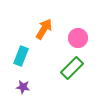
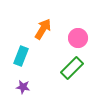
orange arrow: moved 1 px left
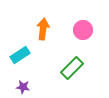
orange arrow: rotated 25 degrees counterclockwise
pink circle: moved 5 px right, 8 px up
cyan rectangle: moved 1 px left, 1 px up; rotated 36 degrees clockwise
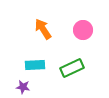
orange arrow: rotated 40 degrees counterclockwise
cyan rectangle: moved 15 px right, 10 px down; rotated 30 degrees clockwise
green rectangle: rotated 20 degrees clockwise
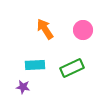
orange arrow: moved 2 px right
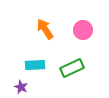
purple star: moved 2 px left; rotated 16 degrees clockwise
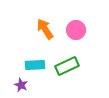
pink circle: moved 7 px left
green rectangle: moved 5 px left, 2 px up
purple star: moved 2 px up
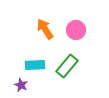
green rectangle: rotated 25 degrees counterclockwise
